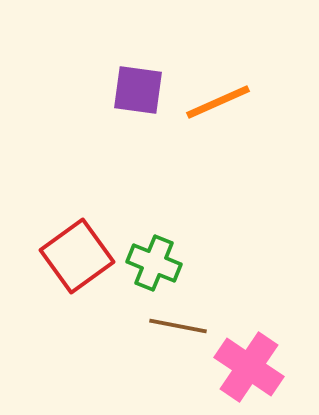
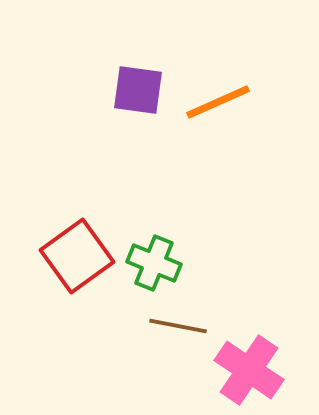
pink cross: moved 3 px down
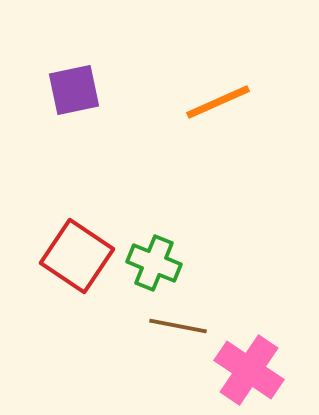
purple square: moved 64 px left; rotated 20 degrees counterclockwise
red square: rotated 20 degrees counterclockwise
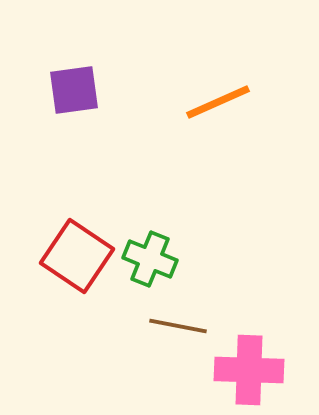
purple square: rotated 4 degrees clockwise
green cross: moved 4 px left, 4 px up
pink cross: rotated 32 degrees counterclockwise
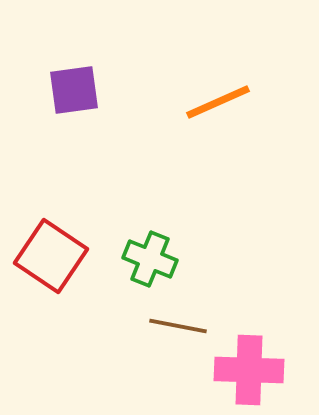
red square: moved 26 px left
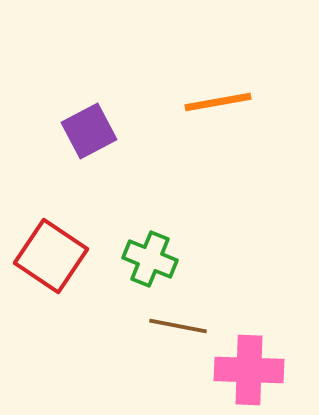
purple square: moved 15 px right, 41 px down; rotated 20 degrees counterclockwise
orange line: rotated 14 degrees clockwise
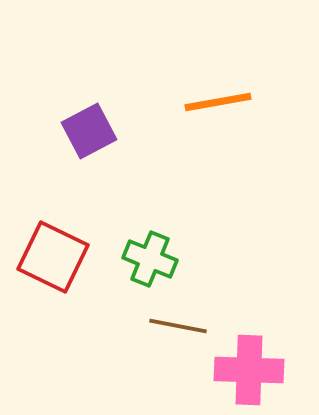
red square: moved 2 px right, 1 px down; rotated 8 degrees counterclockwise
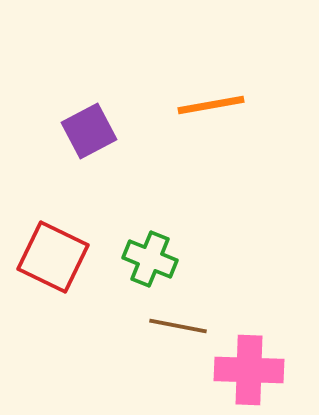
orange line: moved 7 px left, 3 px down
